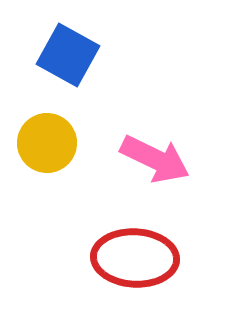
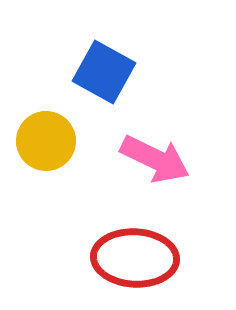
blue square: moved 36 px right, 17 px down
yellow circle: moved 1 px left, 2 px up
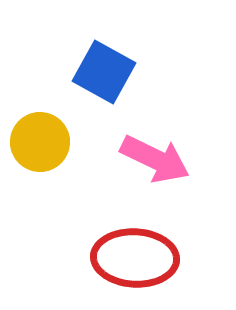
yellow circle: moved 6 px left, 1 px down
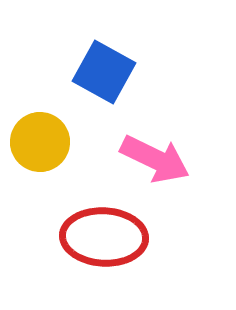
red ellipse: moved 31 px left, 21 px up
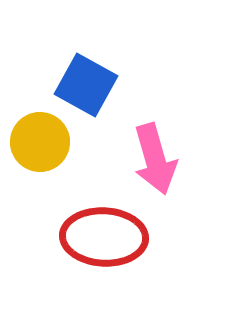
blue square: moved 18 px left, 13 px down
pink arrow: rotated 48 degrees clockwise
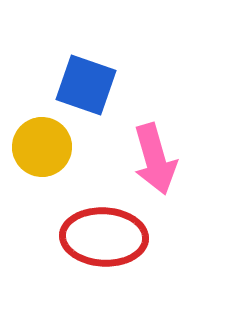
blue square: rotated 10 degrees counterclockwise
yellow circle: moved 2 px right, 5 px down
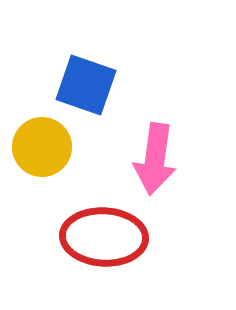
pink arrow: rotated 24 degrees clockwise
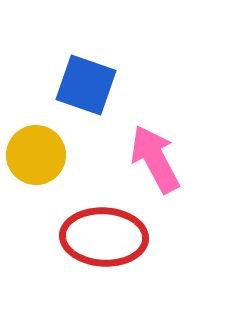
yellow circle: moved 6 px left, 8 px down
pink arrow: rotated 144 degrees clockwise
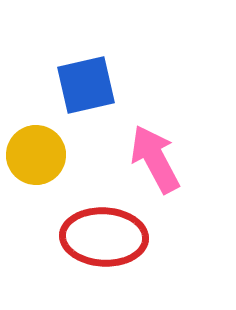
blue square: rotated 32 degrees counterclockwise
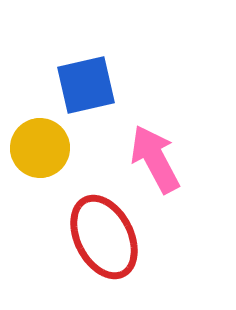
yellow circle: moved 4 px right, 7 px up
red ellipse: rotated 60 degrees clockwise
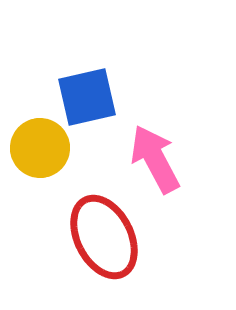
blue square: moved 1 px right, 12 px down
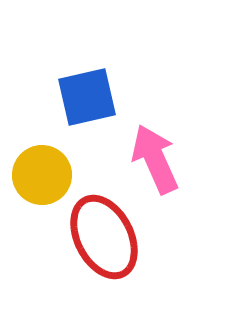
yellow circle: moved 2 px right, 27 px down
pink arrow: rotated 4 degrees clockwise
